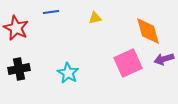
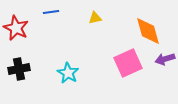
purple arrow: moved 1 px right
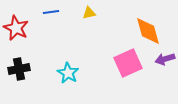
yellow triangle: moved 6 px left, 5 px up
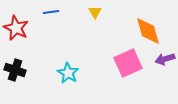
yellow triangle: moved 6 px right, 1 px up; rotated 48 degrees counterclockwise
black cross: moved 4 px left, 1 px down; rotated 30 degrees clockwise
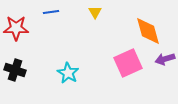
red star: rotated 25 degrees counterclockwise
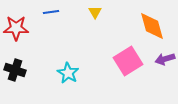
orange diamond: moved 4 px right, 5 px up
pink square: moved 2 px up; rotated 8 degrees counterclockwise
